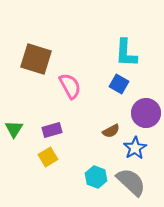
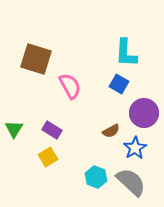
purple circle: moved 2 px left
purple rectangle: rotated 48 degrees clockwise
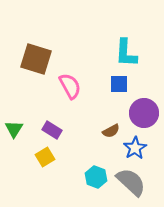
blue square: rotated 30 degrees counterclockwise
yellow square: moved 3 px left
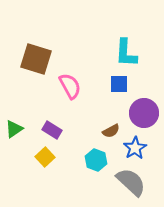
green triangle: rotated 24 degrees clockwise
yellow square: rotated 12 degrees counterclockwise
cyan hexagon: moved 17 px up
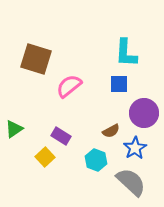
pink semicircle: moved 1 px left; rotated 100 degrees counterclockwise
purple rectangle: moved 9 px right, 6 px down
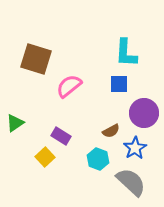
green triangle: moved 1 px right, 6 px up
cyan hexagon: moved 2 px right, 1 px up
